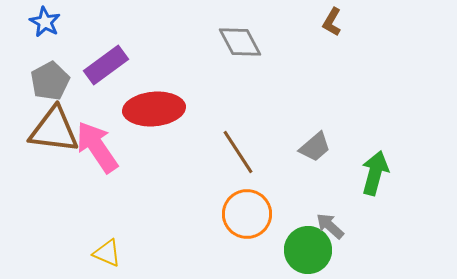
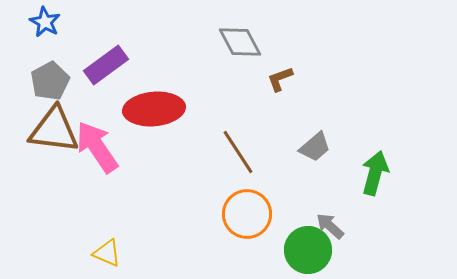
brown L-shape: moved 52 px left, 57 px down; rotated 40 degrees clockwise
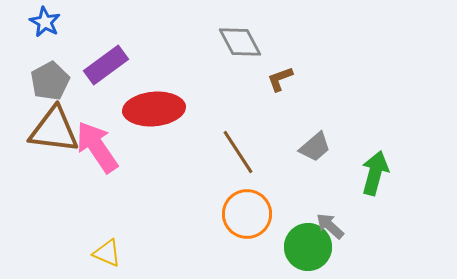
green circle: moved 3 px up
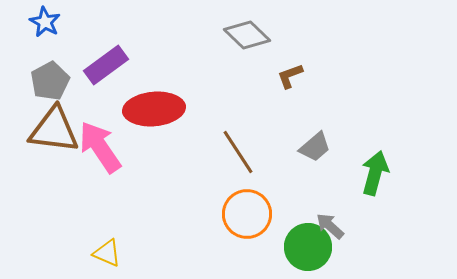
gray diamond: moved 7 px right, 7 px up; rotated 18 degrees counterclockwise
brown L-shape: moved 10 px right, 3 px up
pink arrow: moved 3 px right
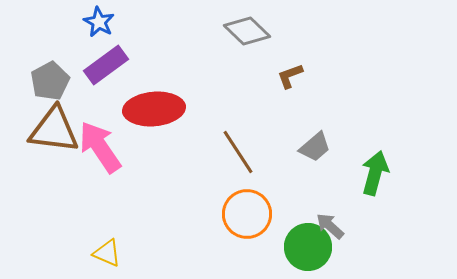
blue star: moved 54 px right
gray diamond: moved 4 px up
